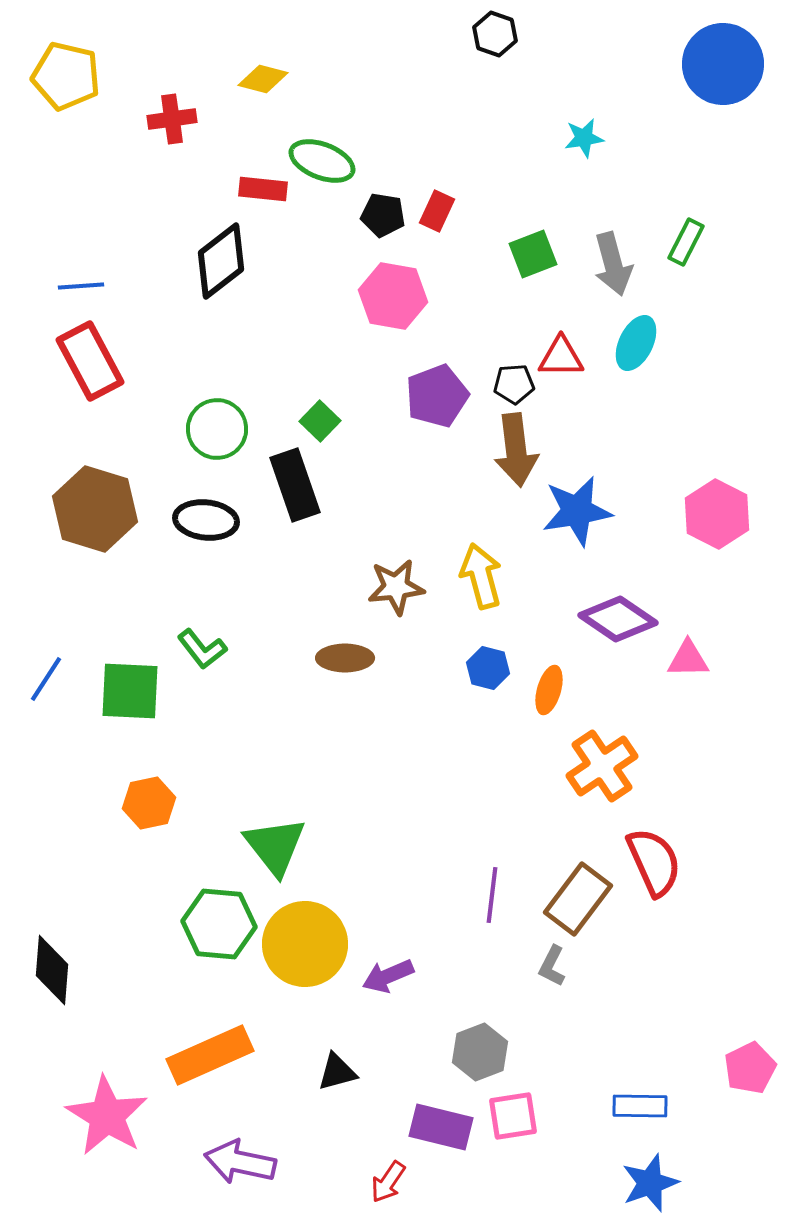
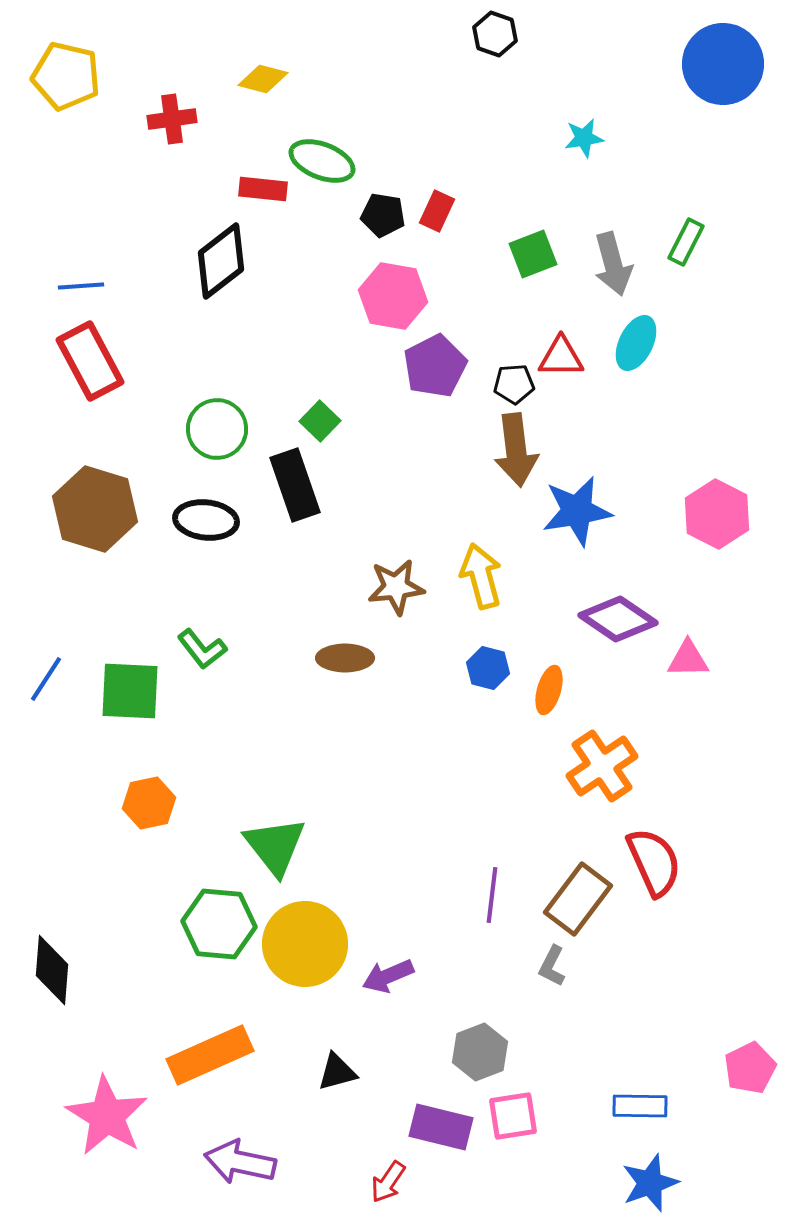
purple pentagon at (437, 396): moved 2 px left, 30 px up; rotated 6 degrees counterclockwise
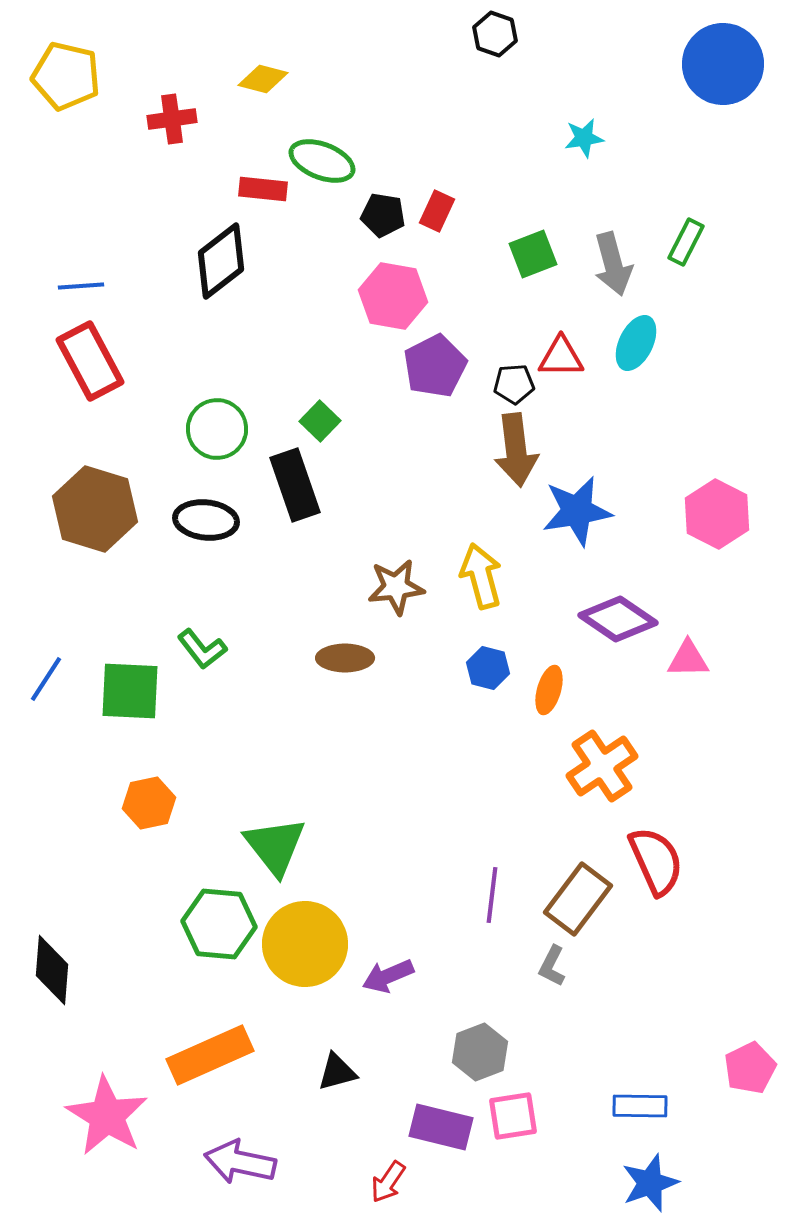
red semicircle at (654, 862): moved 2 px right, 1 px up
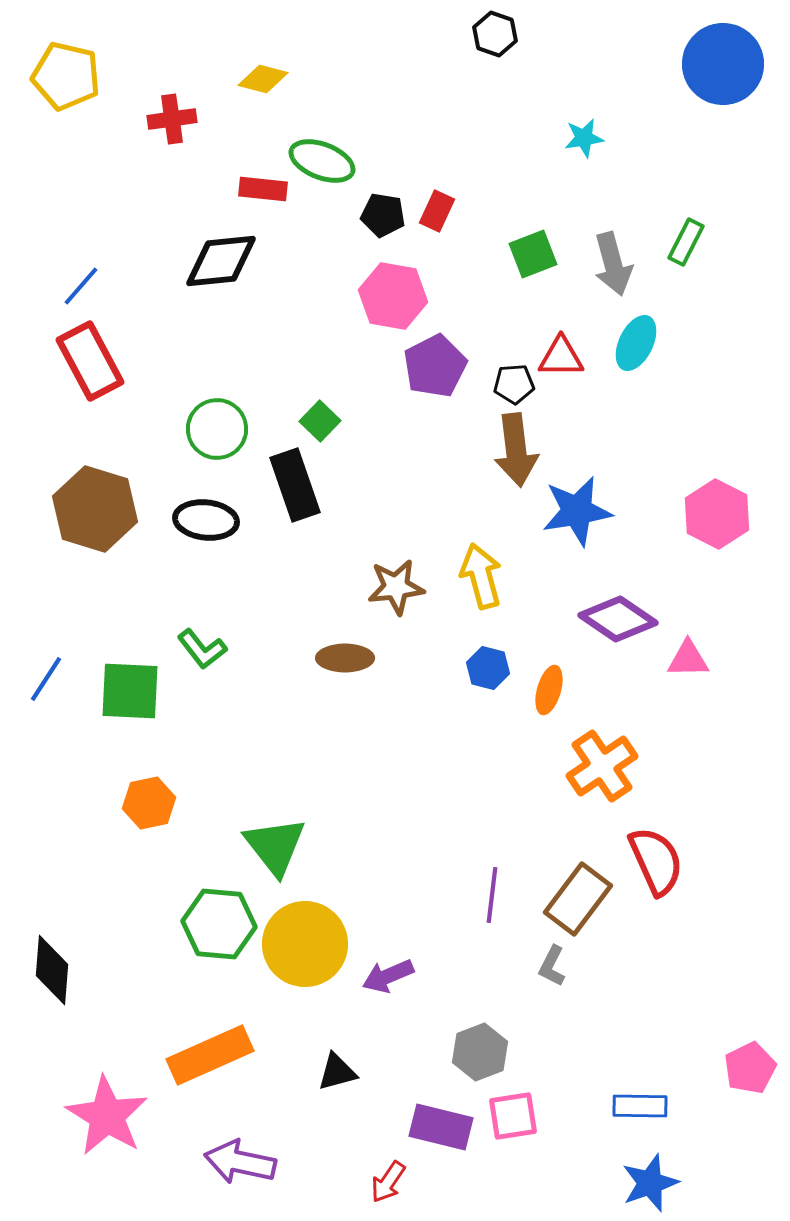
black diamond at (221, 261): rotated 32 degrees clockwise
blue line at (81, 286): rotated 45 degrees counterclockwise
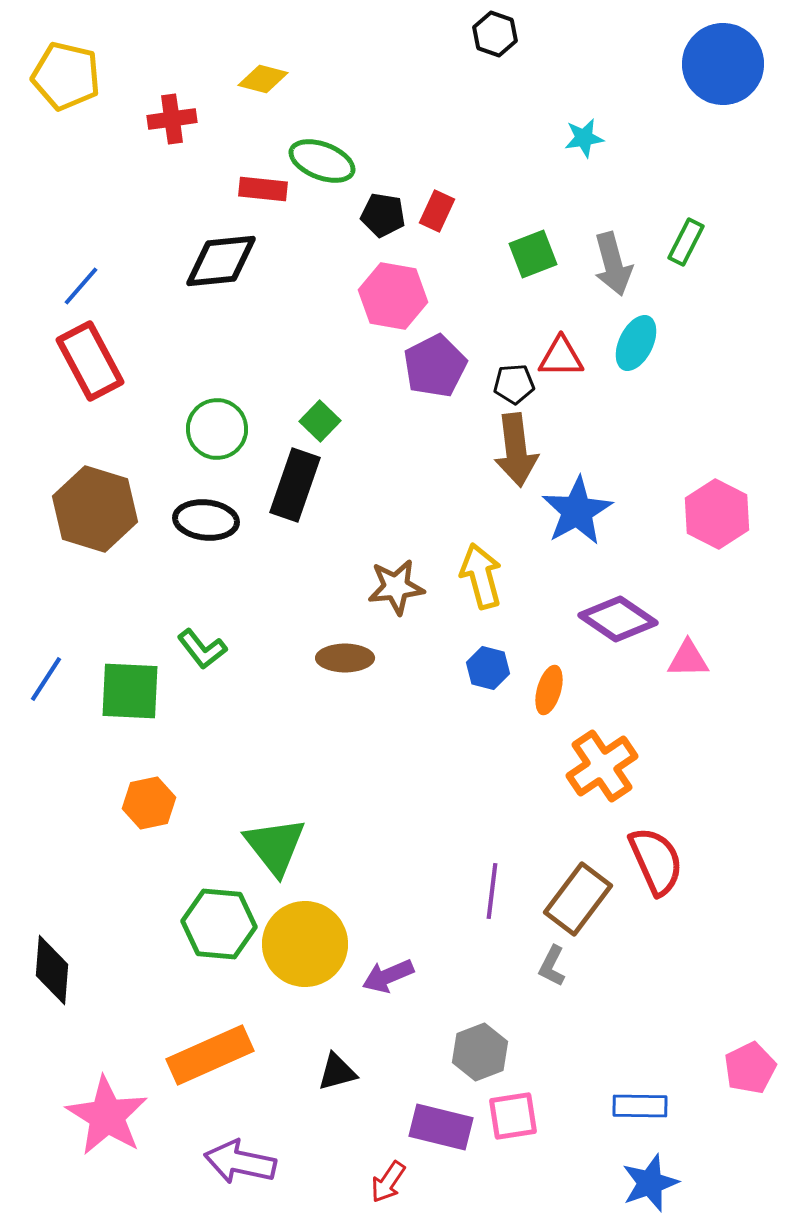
black rectangle at (295, 485): rotated 38 degrees clockwise
blue star at (577, 511): rotated 20 degrees counterclockwise
purple line at (492, 895): moved 4 px up
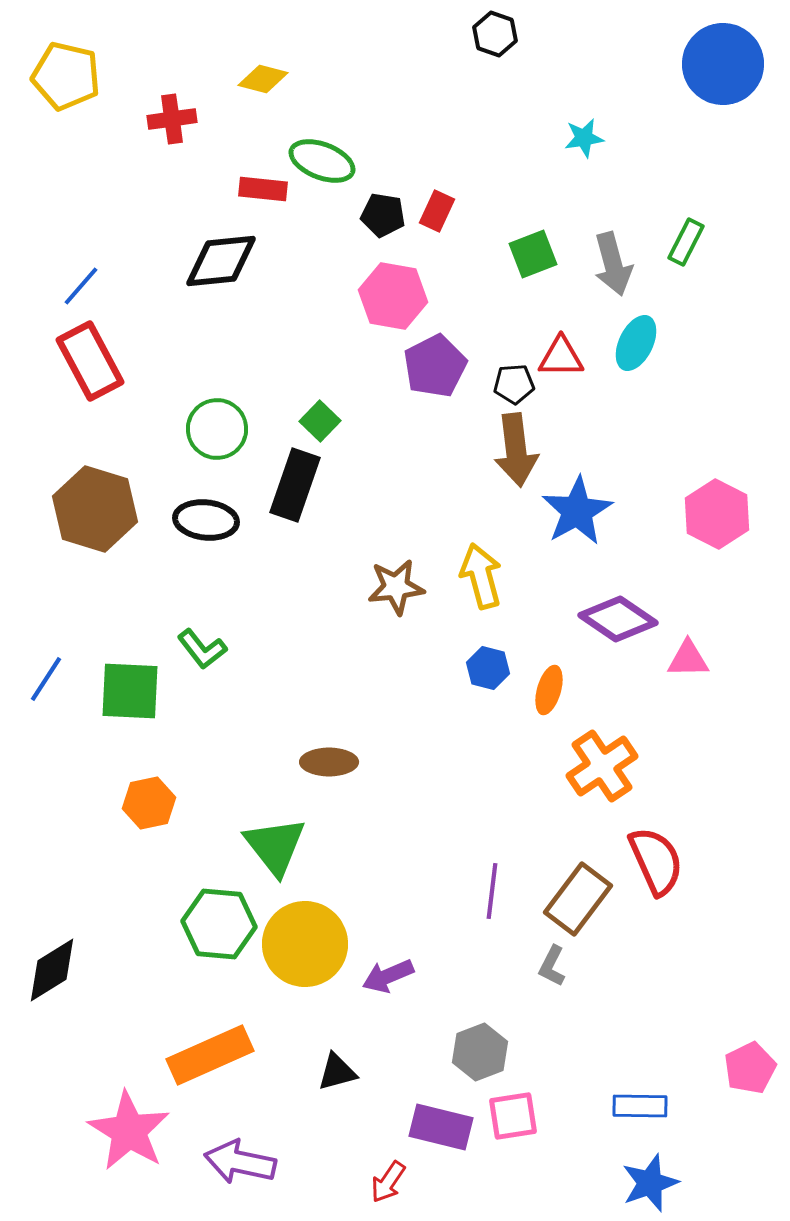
brown ellipse at (345, 658): moved 16 px left, 104 px down
black diamond at (52, 970): rotated 54 degrees clockwise
pink star at (107, 1116): moved 22 px right, 15 px down
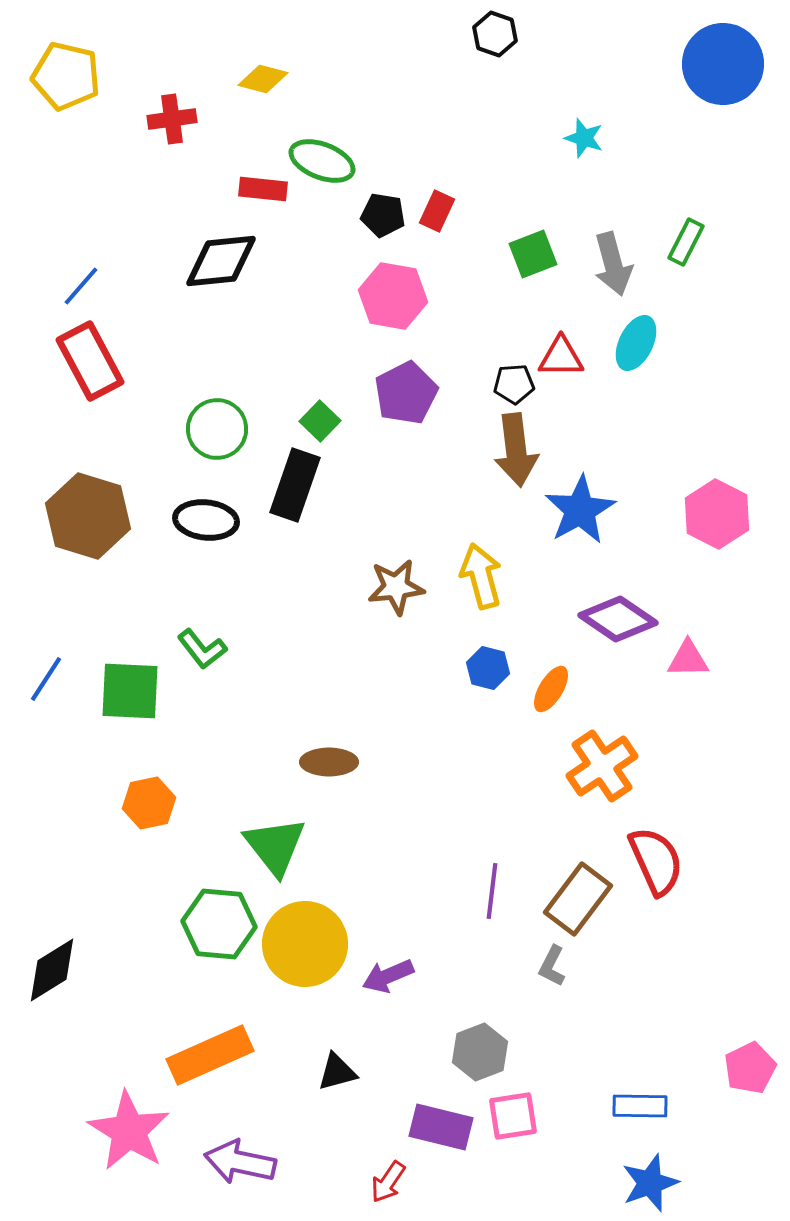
cyan star at (584, 138): rotated 27 degrees clockwise
purple pentagon at (435, 366): moved 29 px left, 27 px down
brown hexagon at (95, 509): moved 7 px left, 7 px down
blue star at (577, 511): moved 3 px right, 1 px up
orange ellipse at (549, 690): moved 2 px right, 1 px up; rotated 15 degrees clockwise
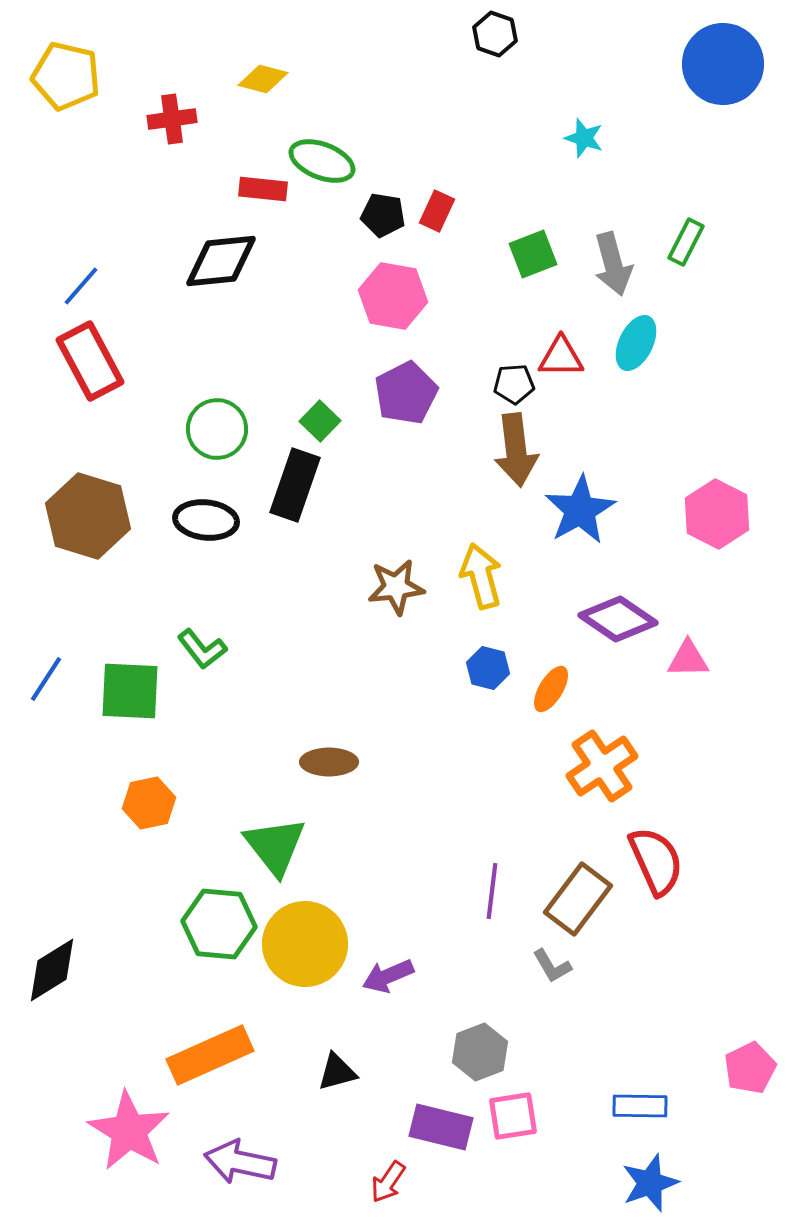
gray L-shape at (552, 966): rotated 57 degrees counterclockwise
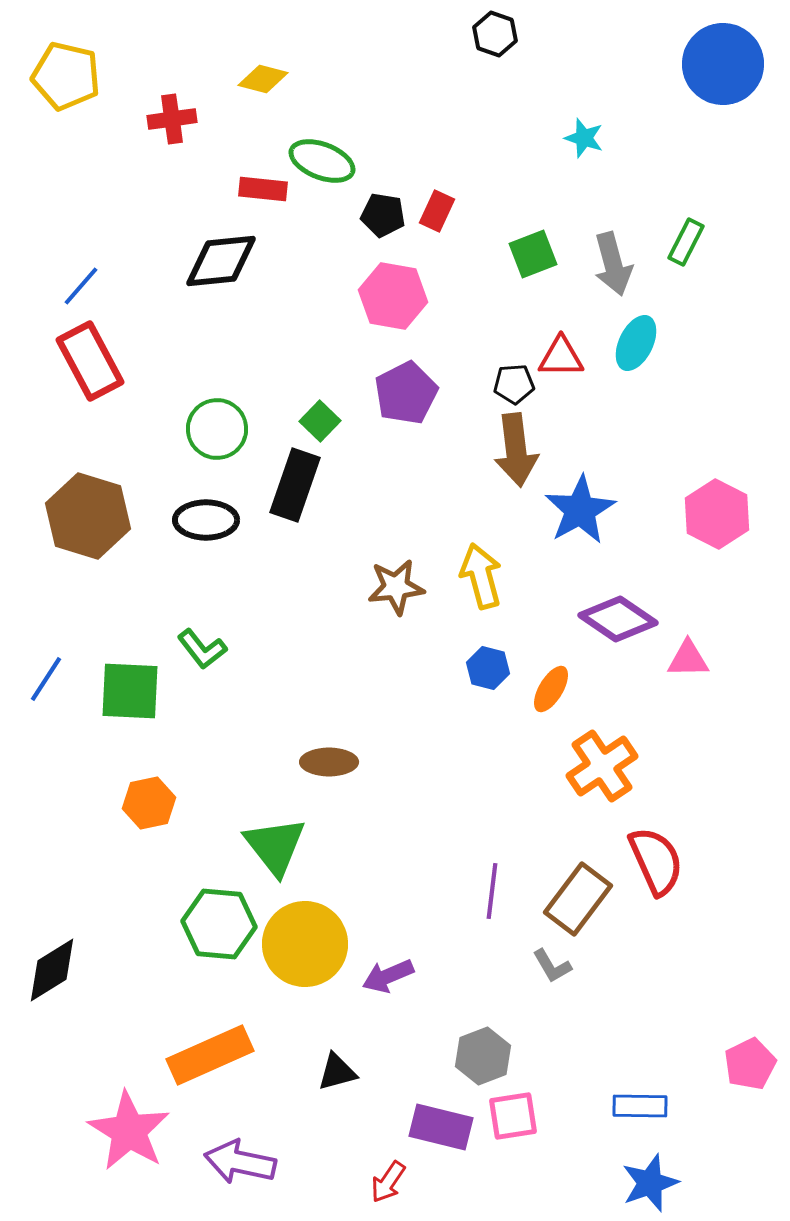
black ellipse at (206, 520): rotated 6 degrees counterclockwise
gray hexagon at (480, 1052): moved 3 px right, 4 px down
pink pentagon at (750, 1068): moved 4 px up
